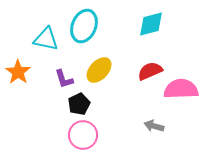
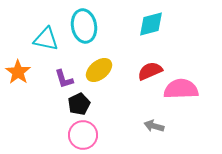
cyan ellipse: rotated 32 degrees counterclockwise
yellow ellipse: rotated 8 degrees clockwise
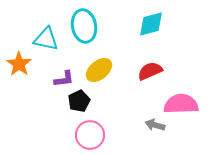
orange star: moved 1 px right, 8 px up
purple L-shape: rotated 80 degrees counterclockwise
pink semicircle: moved 15 px down
black pentagon: moved 3 px up
gray arrow: moved 1 px right, 1 px up
pink circle: moved 7 px right
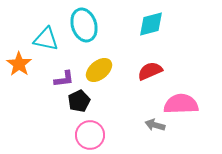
cyan ellipse: moved 1 px up; rotated 8 degrees counterclockwise
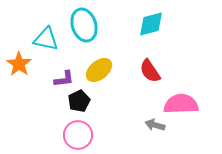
red semicircle: rotated 100 degrees counterclockwise
pink circle: moved 12 px left
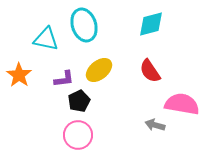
orange star: moved 11 px down
pink semicircle: moved 1 px right; rotated 12 degrees clockwise
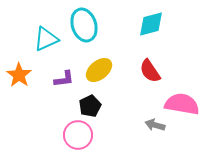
cyan triangle: rotated 36 degrees counterclockwise
black pentagon: moved 11 px right, 5 px down
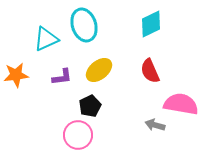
cyan diamond: rotated 12 degrees counterclockwise
red semicircle: rotated 10 degrees clockwise
orange star: moved 3 px left; rotated 30 degrees clockwise
purple L-shape: moved 2 px left, 2 px up
pink semicircle: moved 1 px left
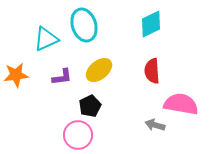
red semicircle: moved 2 px right; rotated 20 degrees clockwise
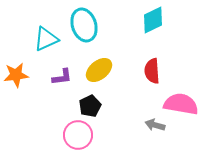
cyan diamond: moved 2 px right, 4 px up
